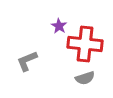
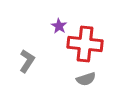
gray L-shape: rotated 145 degrees clockwise
gray semicircle: moved 1 px right, 1 px down
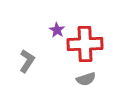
purple star: moved 2 px left, 4 px down
red cross: rotated 8 degrees counterclockwise
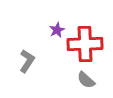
purple star: rotated 14 degrees clockwise
gray semicircle: moved 1 px down; rotated 60 degrees clockwise
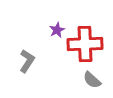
gray semicircle: moved 6 px right
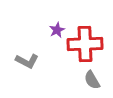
gray L-shape: rotated 85 degrees clockwise
gray semicircle: rotated 18 degrees clockwise
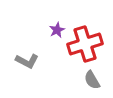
red cross: rotated 16 degrees counterclockwise
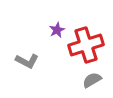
red cross: moved 1 px right, 1 px down
gray semicircle: rotated 90 degrees clockwise
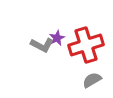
purple star: moved 8 px down
gray L-shape: moved 15 px right, 16 px up
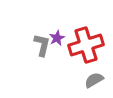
gray L-shape: rotated 105 degrees counterclockwise
gray semicircle: moved 2 px right
